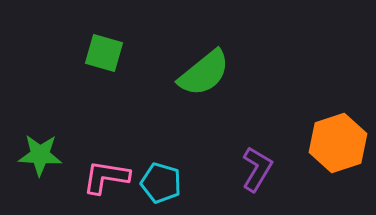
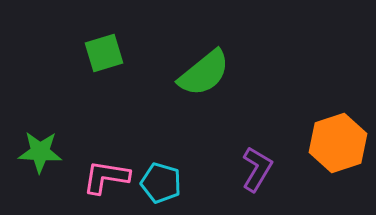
green square: rotated 33 degrees counterclockwise
green star: moved 3 px up
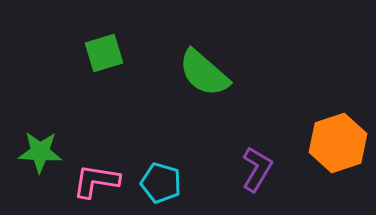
green semicircle: rotated 80 degrees clockwise
pink L-shape: moved 10 px left, 4 px down
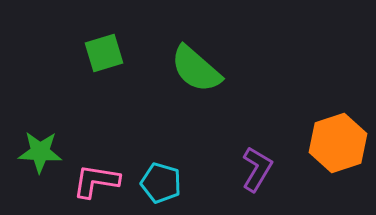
green semicircle: moved 8 px left, 4 px up
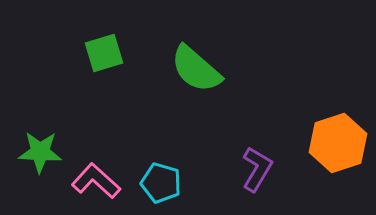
pink L-shape: rotated 33 degrees clockwise
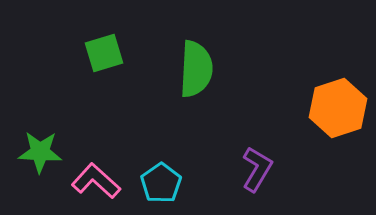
green semicircle: rotated 128 degrees counterclockwise
orange hexagon: moved 35 px up
cyan pentagon: rotated 21 degrees clockwise
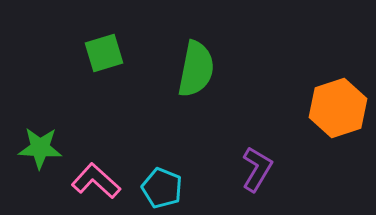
green semicircle: rotated 8 degrees clockwise
green star: moved 4 px up
cyan pentagon: moved 1 px right, 5 px down; rotated 15 degrees counterclockwise
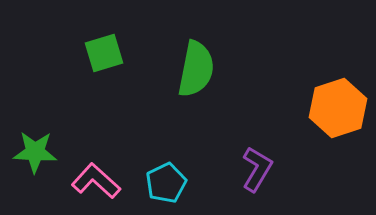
green star: moved 5 px left, 4 px down
cyan pentagon: moved 4 px right, 5 px up; rotated 24 degrees clockwise
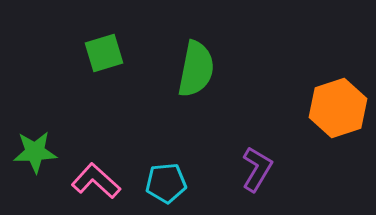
green star: rotated 6 degrees counterclockwise
cyan pentagon: rotated 21 degrees clockwise
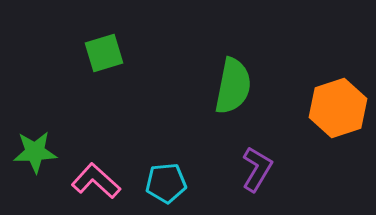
green semicircle: moved 37 px right, 17 px down
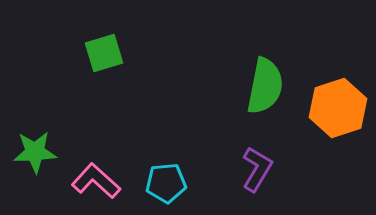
green semicircle: moved 32 px right
